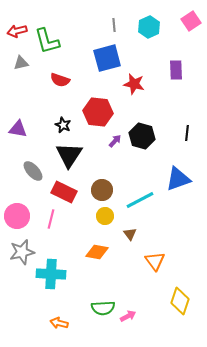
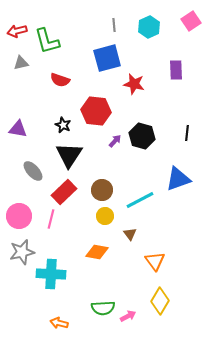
red hexagon: moved 2 px left, 1 px up
red rectangle: rotated 70 degrees counterclockwise
pink circle: moved 2 px right
yellow diamond: moved 20 px left; rotated 12 degrees clockwise
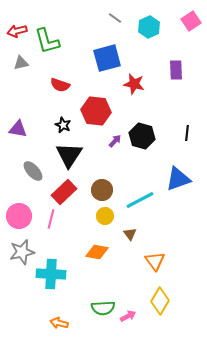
gray line: moved 1 px right, 7 px up; rotated 48 degrees counterclockwise
red semicircle: moved 5 px down
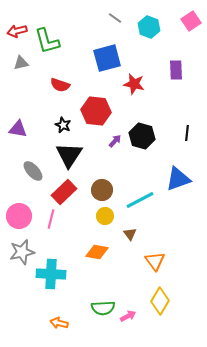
cyan hexagon: rotated 15 degrees counterclockwise
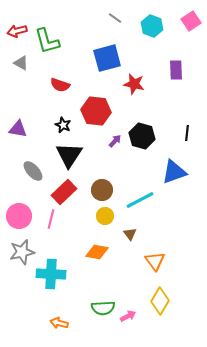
cyan hexagon: moved 3 px right, 1 px up
gray triangle: rotated 42 degrees clockwise
blue triangle: moved 4 px left, 7 px up
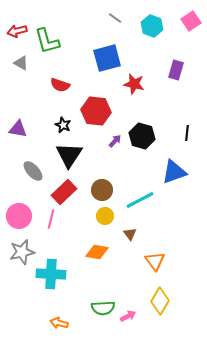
purple rectangle: rotated 18 degrees clockwise
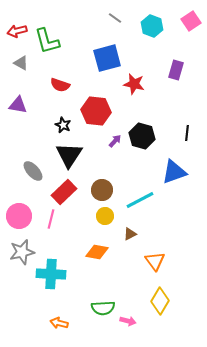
purple triangle: moved 24 px up
brown triangle: rotated 40 degrees clockwise
pink arrow: moved 5 px down; rotated 42 degrees clockwise
